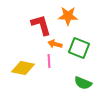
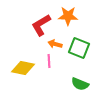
red L-shape: rotated 105 degrees counterclockwise
green semicircle: moved 3 px left, 1 px down
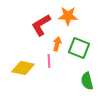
orange arrow: moved 2 px right; rotated 88 degrees clockwise
green semicircle: moved 7 px right, 3 px up; rotated 54 degrees clockwise
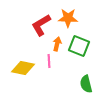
orange star: moved 2 px down
green square: moved 2 px up
green semicircle: moved 1 px left, 3 px down
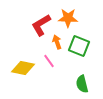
orange arrow: moved 2 px up; rotated 32 degrees counterclockwise
pink line: rotated 32 degrees counterclockwise
green semicircle: moved 4 px left
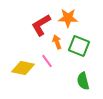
pink line: moved 2 px left
green semicircle: moved 1 px right, 3 px up
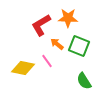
orange arrow: moved 2 px down; rotated 32 degrees counterclockwise
green semicircle: moved 1 px right; rotated 18 degrees counterclockwise
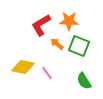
orange star: moved 1 px right, 3 px down
pink line: moved 12 px down
yellow diamond: moved 1 px up
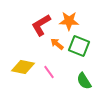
pink line: moved 2 px right, 1 px up
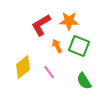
orange arrow: moved 2 px down; rotated 24 degrees clockwise
yellow diamond: rotated 50 degrees counterclockwise
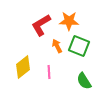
pink line: rotated 32 degrees clockwise
